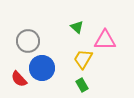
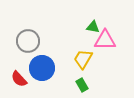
green triangle: moved 16 px right; rotated 32 degrees counterclockwise
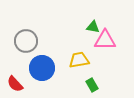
gray circle: moved 2 px left
yellow trapezoid: moved 4 px left, 1 px down; rotated 50 degrees clockwise
red semicircle: moved 4 px left, 5 px down
green rectangle: moved 10 px right
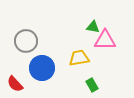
yellow trapezoid: moved 2 px up
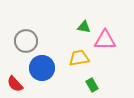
green triangle: moved 9 px left
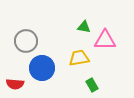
red semicircle: rotated 42 degrees counterclockwise
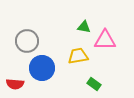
gray circle: moved 1 px right
yellow trapezoid: moved 1 px left, 2 px up
green rectangle: moved 2 px right, 1 px up; rotated 24 degrees counterclockwise
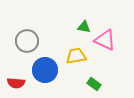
pink triangle: rotated 25 degrees clockwise
yellow trapezoid: moved 2 px left
blue circle: moved 3 px right, 2 px down
red semicircle: moved 1 px right, 1 px up
